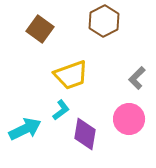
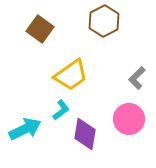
yellow trapezoid: rotated 15 degrees counterclockwise
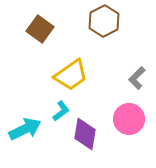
cyan L-shape: moved 1 px down
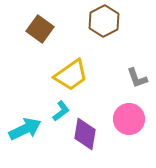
gray L-shape: rotated 65 degrees counterclockwise
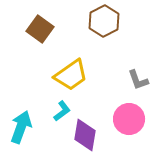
gray L-shape: moved 1 px right, 2 px down
cyan L-shape: moved 1 px right
cyan arrow: moved 4 px left, 2 px up; rotated 44 degrees counterclockwise
purple diamond: moved 1 px down
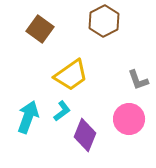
cyan arrow: moved 7 px right, 10 px up
purple diamond: rotated 12 degrees clockwise
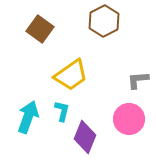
gray L-shape: rotated 105 degrees clockwise
cyan L-shape: rotated 40 degrees counterclockwise
purple diamond: moved 2 px down
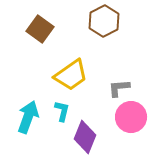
gray L-shape: moved 19 px left, 8 px down
pink circle: moved 2 px right, 2 px up
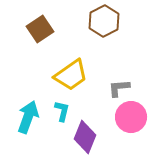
brown square: rotated 20 degrees clockwise
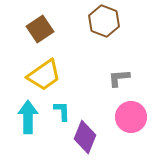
brown hexagon: rotated 12 degrees counterclockwise
yellow trapezoid: moved 27 px left
gray L-shape: moved 10 px up
cyan L-shape: rotated 15 degrees counterclockwise
cyan arrow: rotated 20 degrees counterclockwise
